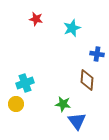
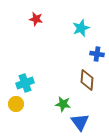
cyan star: moved 9 px right
blue triangle: moved 3 px right, 1 px down
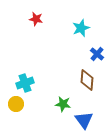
blue cross: rotated 32 degrees clockwise
blue triangle: moved 4 px right, 2 px up
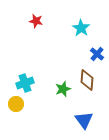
red star: moved 2 px down
cyan star: rotated 18 degrees counterclockwise
green star: moved 15 px up; rotated 28 degrees counterclockwise
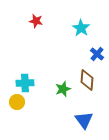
cyan cross: rotated 18 degrees clockwise
yellow circle: moved 1 px right, 2 px up
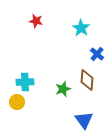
cyan cross: moved 1 px up
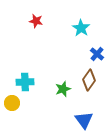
brown diamond: moved 2 px right; rotated 30 degrees clockwise
yellow circle: moved 5 px left, 1 px down
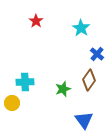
red star: rotated 24 degrees clockwise
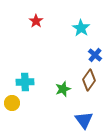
blue cross: moved 2 px left, 1 px down
